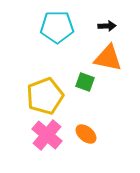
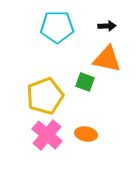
orange triangle: moved 1 px left, 1 px down
orange ellipse: rotated 30 degrees counterclockwise
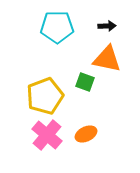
orange ellipse: rotated 35 degrees counterclockwise
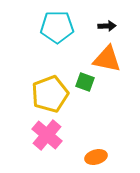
yellow pentagon: moved 5 px right, 2 px up
orange ellipse: moved 10 px right, 23 px down; rotated 10 degrees clockwise
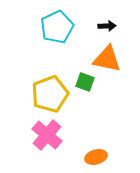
cyan pentagon: rotated 24 degrees counterclockwise
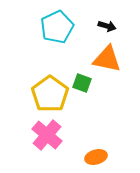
black arrow: rotated 18 degrees clockwise
green square: moved 3 px left, 1 px down
yellow pentagon: rotated 15 degrees counterclockwise
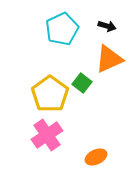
cyan pentagon: moved 5 px right, 2 px down
orange triangle: moved 2 px right; rotated 36 degrees counterclockwise
green square: rotated 18 degrees clockwise
pink cross: rotated 16 degrees clockwise
orange ellipse: rotated 10 degrees counterclockwise
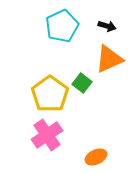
cyan pentagon: moved 3 px up
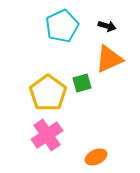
green square: rotated 36 degrees clockwise
yellow pentagon: moved 2 px left, 1 px up
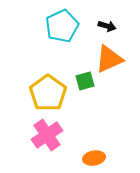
green square: moved 3 px right, 2 px up
orange ellipse: moved 2 px left, 1 px down; rotated 15 degrees clockwise
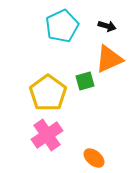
orange ellipse: rotated 50 degrees clockwise
